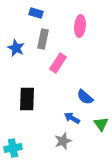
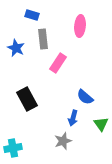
blue rectangle: moved 4 px left, 2 px down
gray rectangle: rotated 18 degrees counterclockwise
black rectangle: rotated 30 degrees counterclockwise
blue arrow: moved 1 px right; rotated 105 degrees counterclockwise
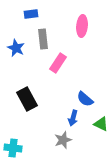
blue rectangle: moved 1 px left, 1 px up; rotated 24 degrees counterclockwise
pink ellipse: moved 2 px right
blue semicircle: moved 2 px down
green triangle: rotated 28 degrees counterclockwise
gray star: moved 1 px up
cyan cross: rotated 18 degrees clockwise
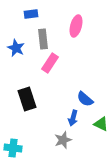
pink ellipse: moved 6 px left; rotated 10 degrees clockwise
pink rectangle: moved 8 px left
black rectangle: rotated 10 degrees clockwise
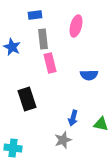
blue rectangle: moved 4 px right, 1 px down
blue star: moved 4 px left, 1 px up
pink rectangle: rotated 48 degrees counterclockwise
blue semicircle: moved 4 px right, 24 px up; rotated 42 degrees counterclockwise
green triangle: rotated 14 degrees counterclockwise
